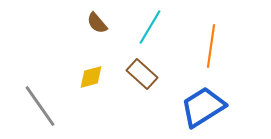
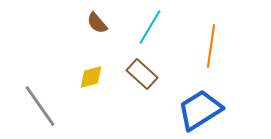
blue trapezoid: moved 3 px left, 3 px down
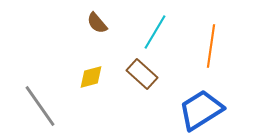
cyan line: moved 5 px right, 5 px down
blue trapezoid: moved 1 px right
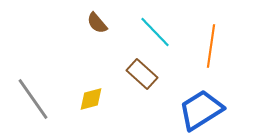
cyan line: rotated 75 degrees counterclockwise
yellow diamond: moved 22 px down
gray line: moved 7 px left, 7 px up
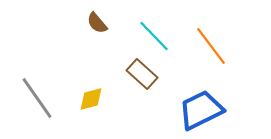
cyan line: moved 1 px left, 4 px down
orange line: rotated 45 degrees counterclockwise
gray line: moved 4 px right, 1 px up
blue trapezoid: rotated 6 degrees clockwise
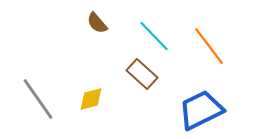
orange line: moved 2 px left
gray line: moved 1 px right, 1 px down
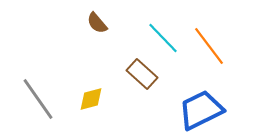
cyan line: moved 9 px right, 2 px down
